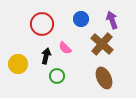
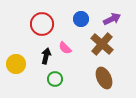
purple arrow: moved 1 px up; rotated 84 degrees clockwise
yellow circle: moved 2 px left
green circle: moved 2 px left, 3 px down
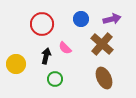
purple arrow: rotated 12 degrees clockwise
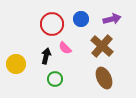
red circle: moved 10 px right
brown cross: moved 2 px down
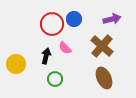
blue circle: moved 7 px left
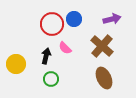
green circle: moved 4 px left
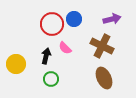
brown cross: rotated 15 degrees counterclockwise
